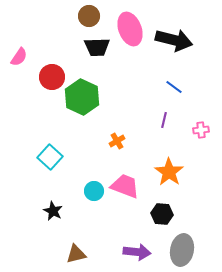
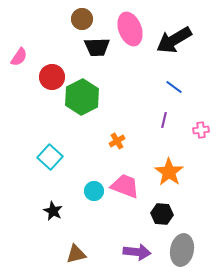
brown circle: moved 7 px left, 3 px down
black arrow: rotated 135 degrees clockwise
green hexagon: rotated 8 degrees clockwise
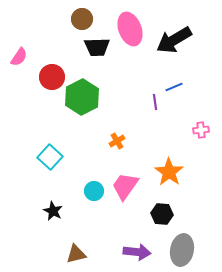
blue line: rotated 60 degrees counterclockwise
purple line: moved 9 px left, 18 px up; rotated 21 degrees counterclockwise
pink trapezoid: rotated 76 degrees counterclockwise
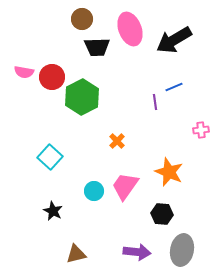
pink semicircle: moved 5 px right, 15 px down; rotated 66 degrees clockwise
orange cross: rotated 14 degrees counterclockwise
orange star: rotated 12 degrees counterclockwise
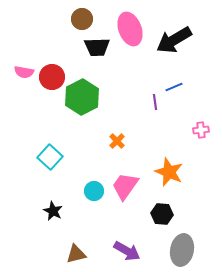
purple arrow: moved 10 px left, 1 px up; rotated 24 degrees clockwise
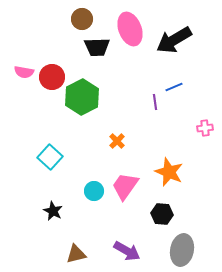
pink cross: moved 4 px right, 2 px up
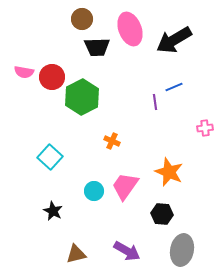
orange cross: moved 5 px left; rotated 21 degrees counterclockwise
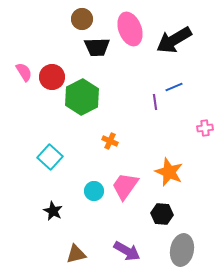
pink semicircle: rotated 132 degrees counterclockwise
orange cross: moved 2 px left
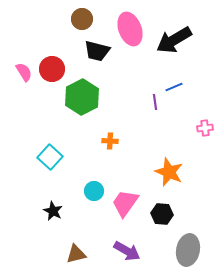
black trapezoid: moved 4 px down; rotated 16 degrees clockwise
red circle: moved 8 px up
orange cross: rotated 21 degrees counterclockwise
pink trapezoid: moved 17 px down
gray ellipse: moved 6 px right
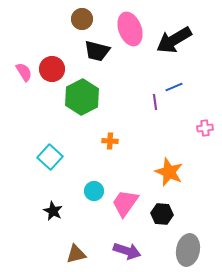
purple arrow: rotated 12 degrees counterclockwise
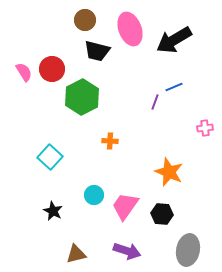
brown circle: moved 3 px right, 1 px down
purple line: rotated 28 degrees clockwise
cyan circle: moved 4 px down
pink trapezoid: moved 3 px down
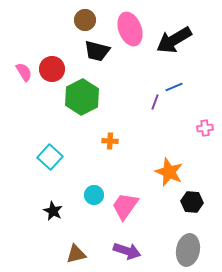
black hexagon: moved 30 px right, 12 px up
